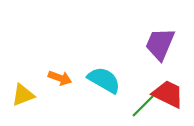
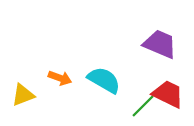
purple trapezoid: rotated 90 degrees clockwise
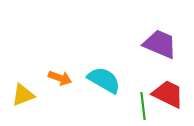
green line: rotated 52 degrees counterclockwise
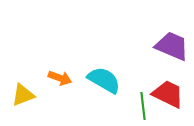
purple trapezoid: moved 12 px right, 2 px down
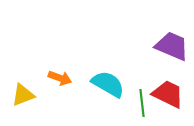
cyan semicircle: moved 4 px right, 4 px down
green line: moved 1 px left, 3 px up
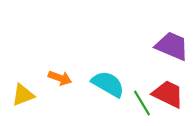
green line: rotated 24 degrees counterclockwise
